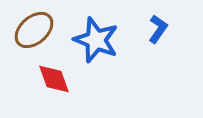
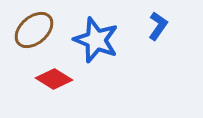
blue L-shape: moved 3 px up
red diamond: rotated 39 degrees counterclockwise
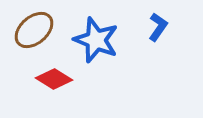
blue L-shape: moved 1 px down
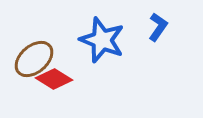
brown ellipse: moved 29 px down
blue star: moved 6 px right
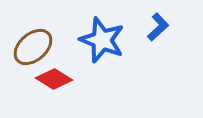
blue L-shape: rotated 12 degrees clockwise
brown ellipse: moved 1 px left, 12 px up
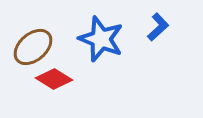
blue star: moved 1 px left, 1 px up
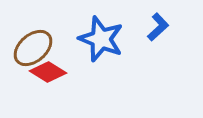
brown ellipse: moved 1 px down
red diamond: moved 6 px left, 7 px up
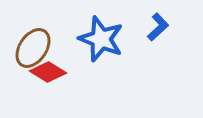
brown ellipse: rotated 15 degrees counterclockwise
